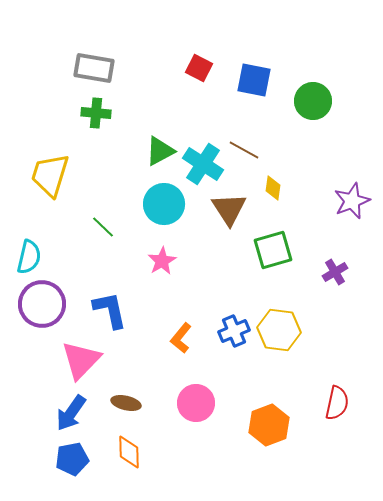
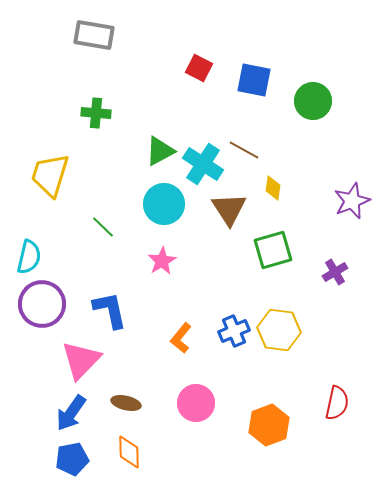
gray rectangle: moved 33 px up
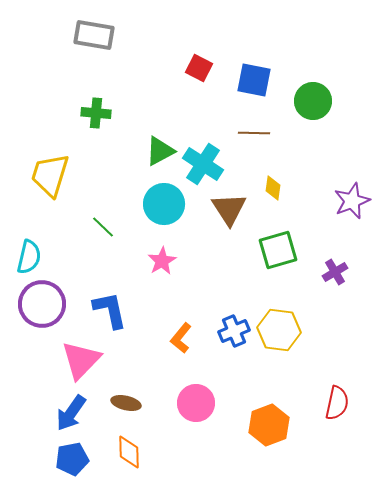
brown line: moved 10 px right, 17 px up; rotated 28 degrees counterclockwise
green square: moved 5 px right
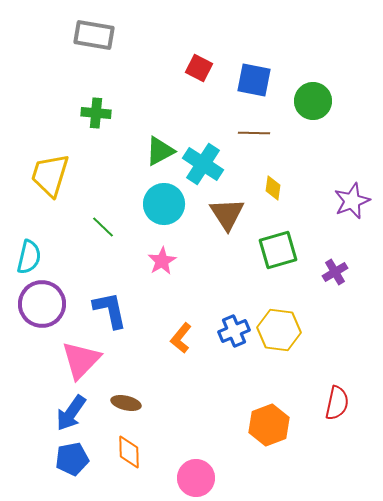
brown triangle: moved 2 px left, 5 px down
pink circle: moved 75 px down
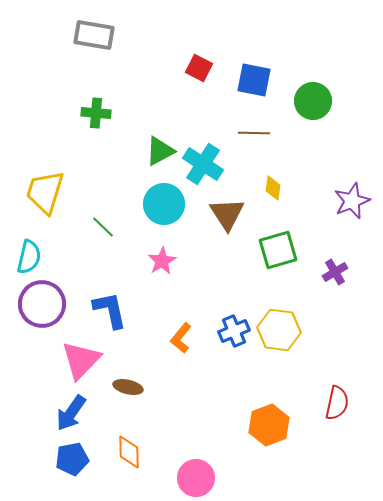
yellow trapezoid: moved 5 px left, 17 px down
brown ellipse: moved 2 px right, 16 px up
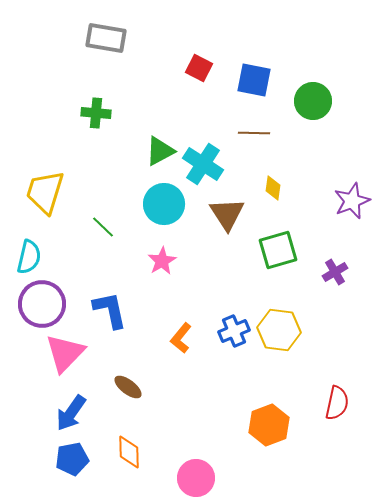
gray rectangle: moved 12 px right, 3 px down
pink triangle: moved 16 px left, 7 px up
brown ellipse: rotated 24 degrees clockwise
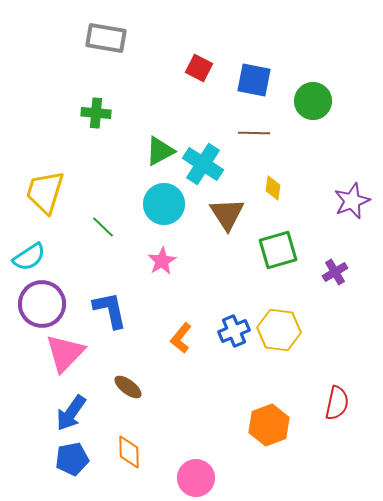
cyan semicircle: rotated 44 degrees clockwise
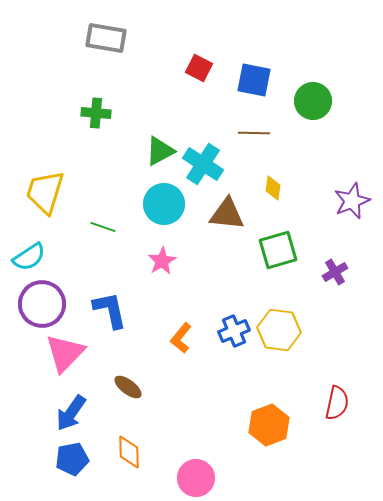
brown triangle: rotated 51 degrees counterclockwise
green line: rotated 25 degrees counterclockwise
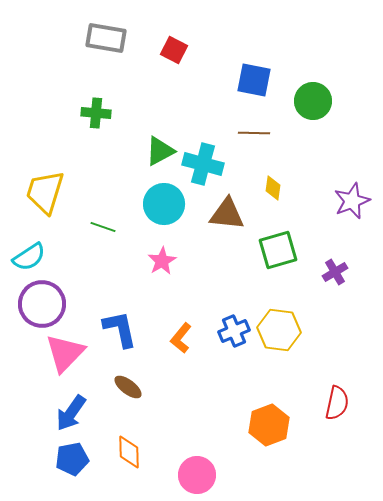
red square: moved 25 px left, 18 px up
cyan cross: rotated 18 degrees counterclockwise
blue L-shape: moved 10 px right, 19 px down
pink circle: moved 1 px right, 3 px up
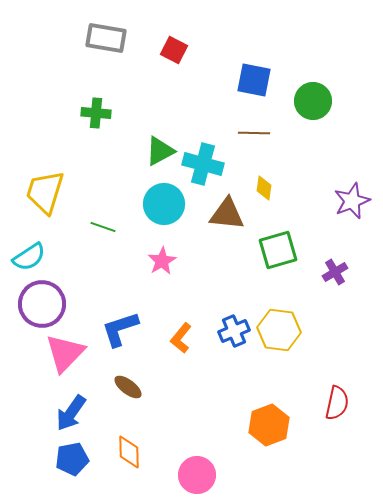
yellow diamond: moved 9 px left
blue L-shape: rotated 96 degrees counterclockwise
